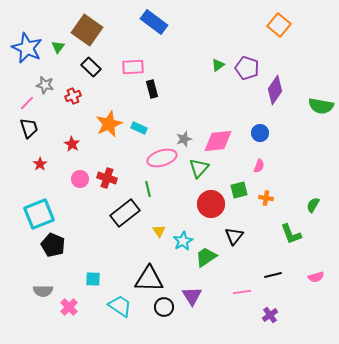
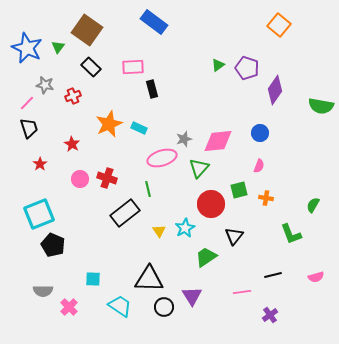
cyan star at (183, 241): moved 2 px right, 13 px up
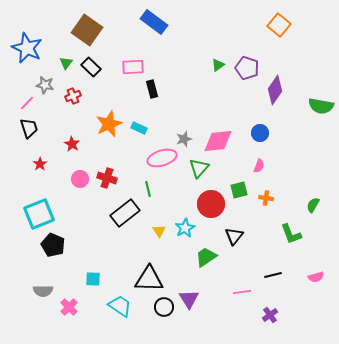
green triangle at (58, 47): moved 8 px right, 16 px down
purple triangle at (192, 296): moved 3 px left, 3 px down
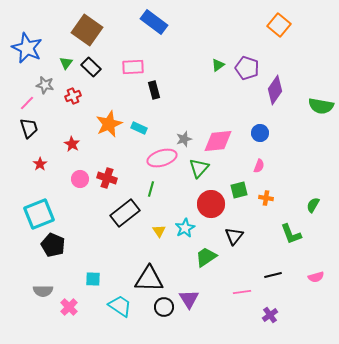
black rectangle at (152, 89): moved 2 px right, 1 px down
green line at (148, 189): moved 3 px right; rotated 28 degrees clockwise
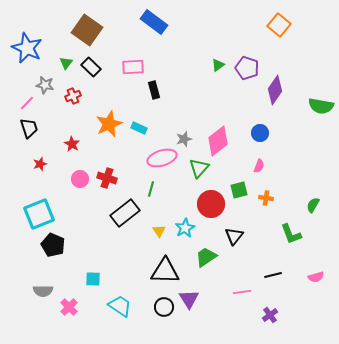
pink diamond at (218, 141): rotated 32 degrees counterclockwise
red star at (40, 164): rotated 16 degrees clockwise
black triangle at (149, 279): moved 16 px right, 8 px up
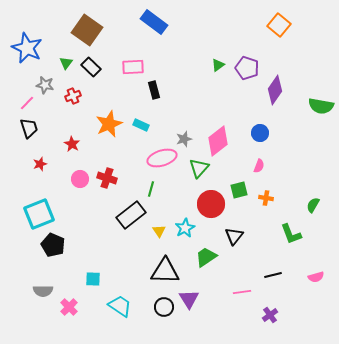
cyan rectangle at (139, 128): moved 2 px right, 3 px up
black rectangle at (125, 213): moved 6 px right, 2 px down
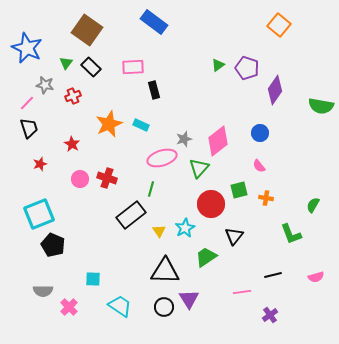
pink semicircle at (259, 166): rotated 120 degrees clockwise
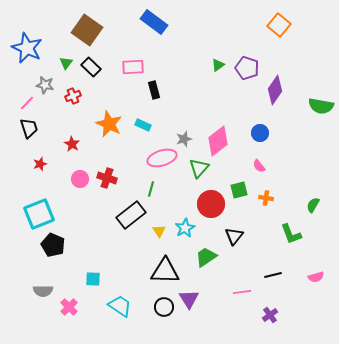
orange star at (109, 124): rotated 24 degrees counterclockwise
cyan rectangle at (141, 125): moved 2 px right
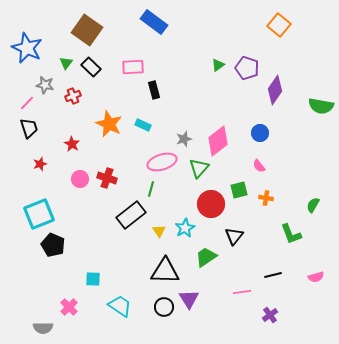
pink ellipse at (162, 158): moved 4 px down
gray semicircle at (43, 291): moved 37 px down
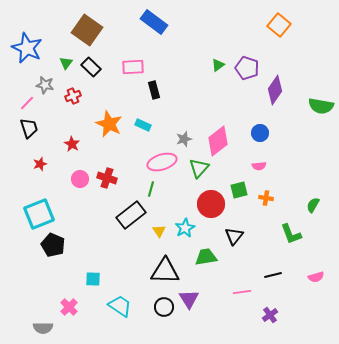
pink semicircle at (259, 166): rotated 56 degrees counterclockwise
green trapezoid at (206, 257): rotated 25 degrees clockwise
